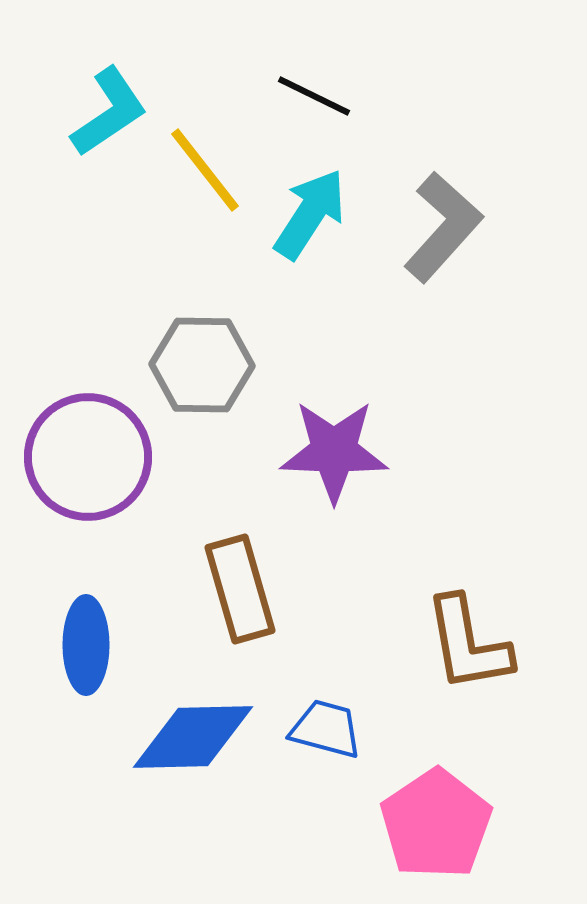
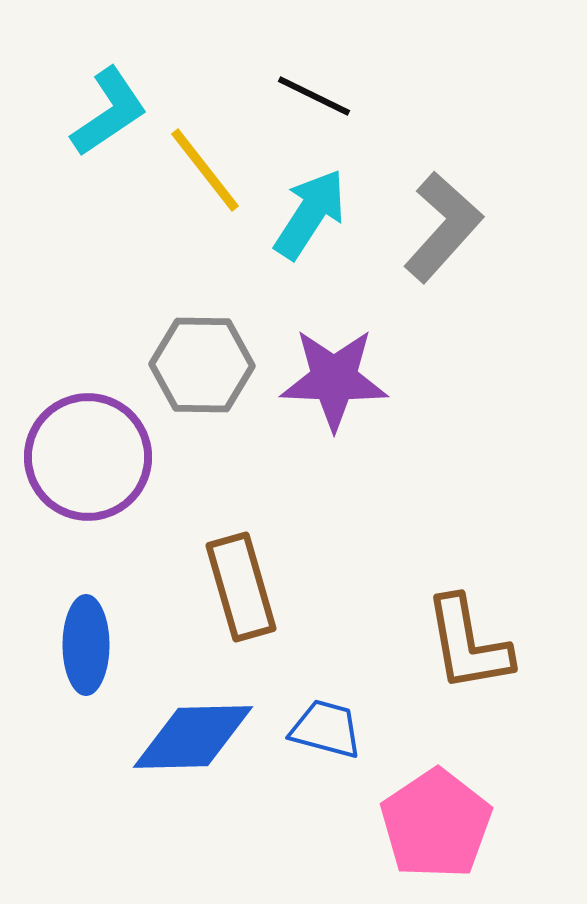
purple star: moved 72 px up
brown rectangle: moved 1 px right, 2 px up
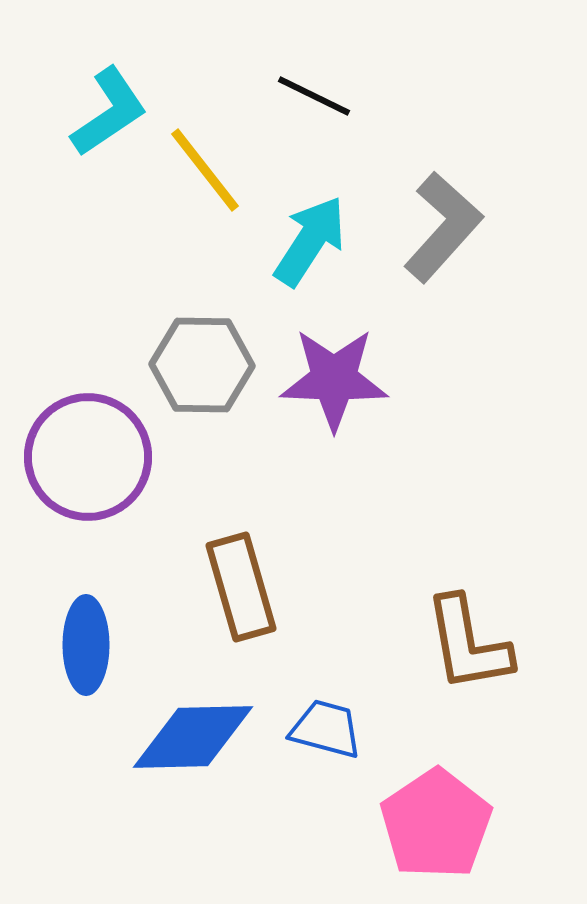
cyan arrow: moved 27 px down
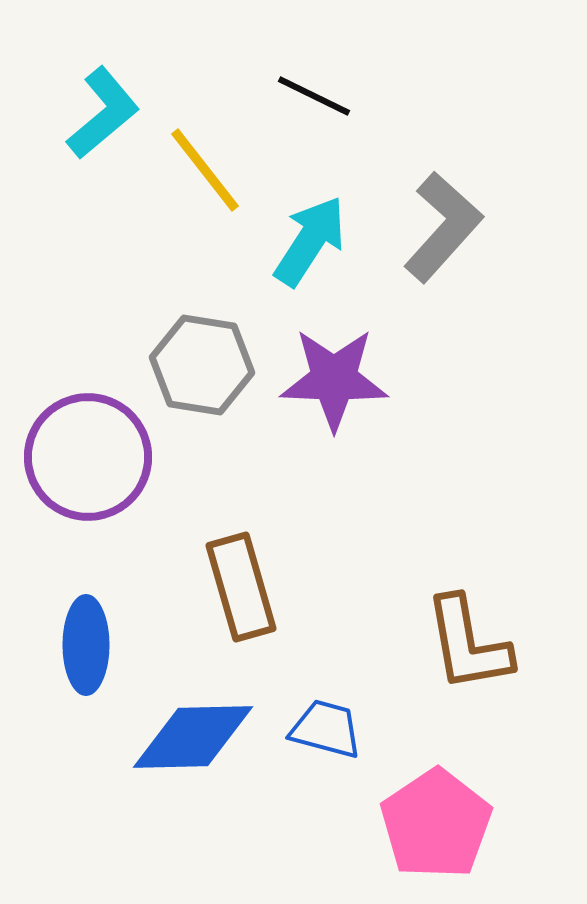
cyan L-shape: moved 6 px left, 1 px down; rotated 6 degrees counterclockwise
gray hexagon: rotated 8 degrees clockwise
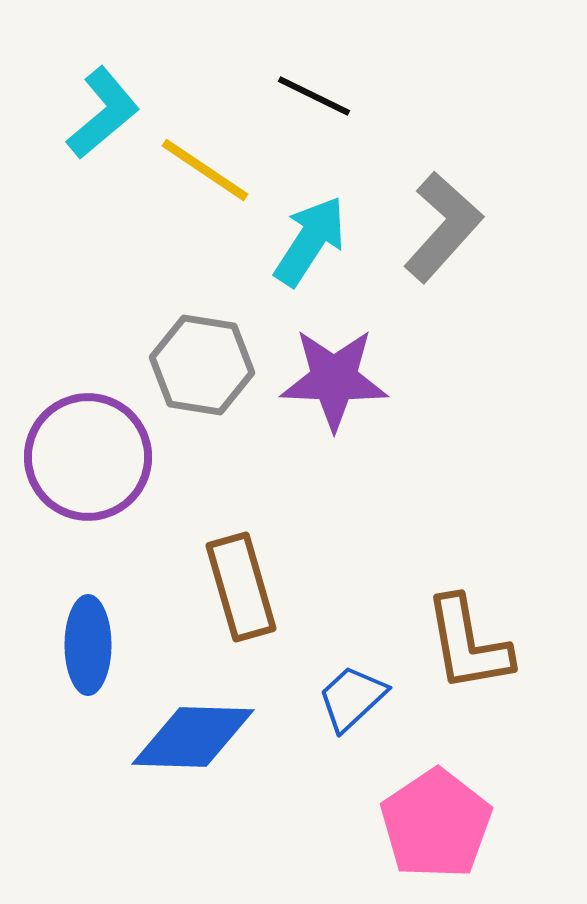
yellow line: rotated 18 degrees counterclockwise
blue ellipse: moved 2 px right
blue trapezoid: moved 26 px right, 31 px up; rotated 58 degrees counterclockwise
blue diamond: rotated 3 degrees clockwise
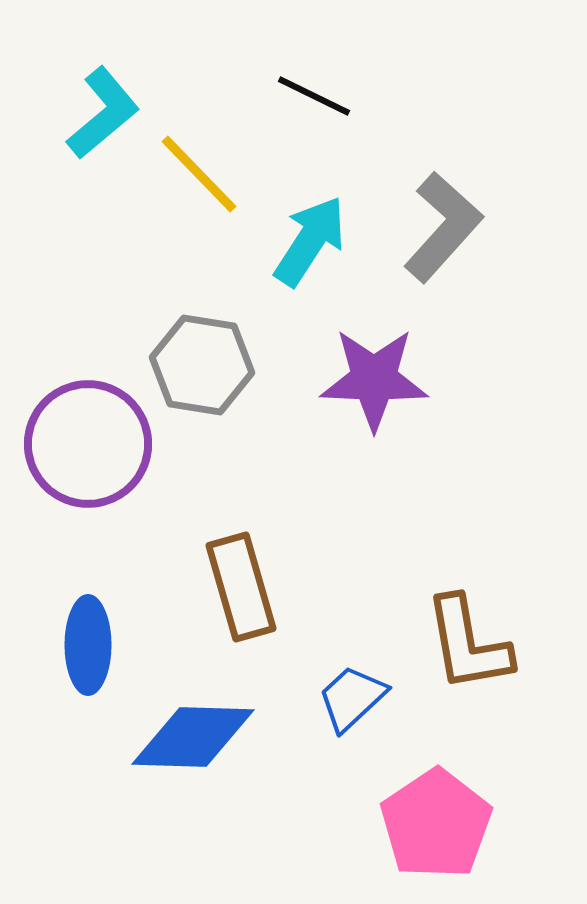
yellow line: moved 6 px left, 4 px down; rotated 12 degrees clockwise
purple star: moved 40 px right
purple circle: moved 13 px up
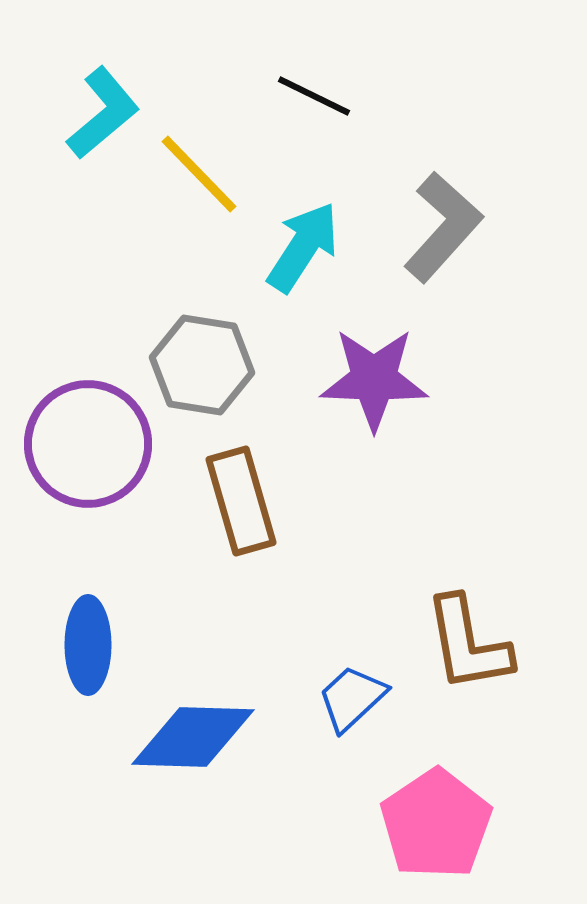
cyan arrow: moved 7 px left, 6 px down
brown rectangle: moved 86 px up
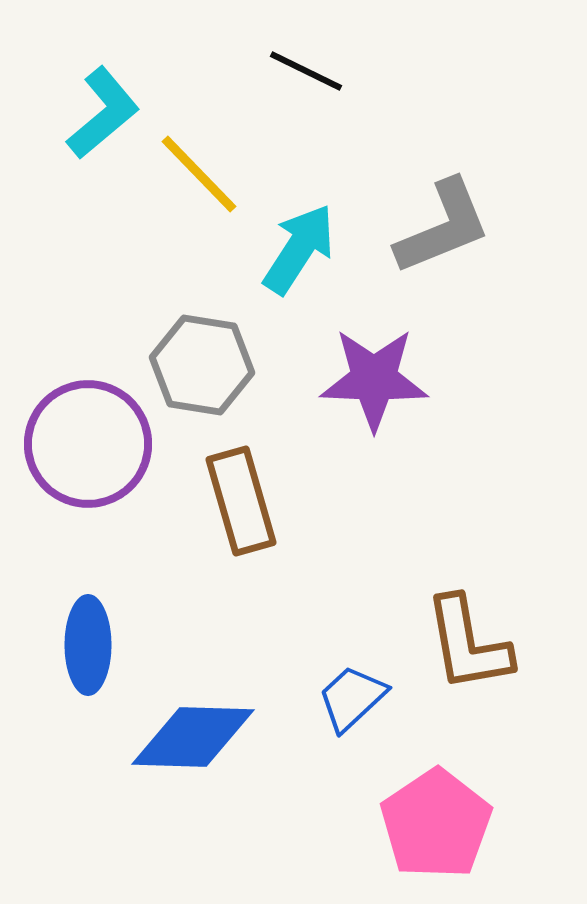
black line: moved 8 px left, 25 px up
gray L-shape: rotated 26 degrees clockwise
cyan arrow: moved 4 px left, 2 px down
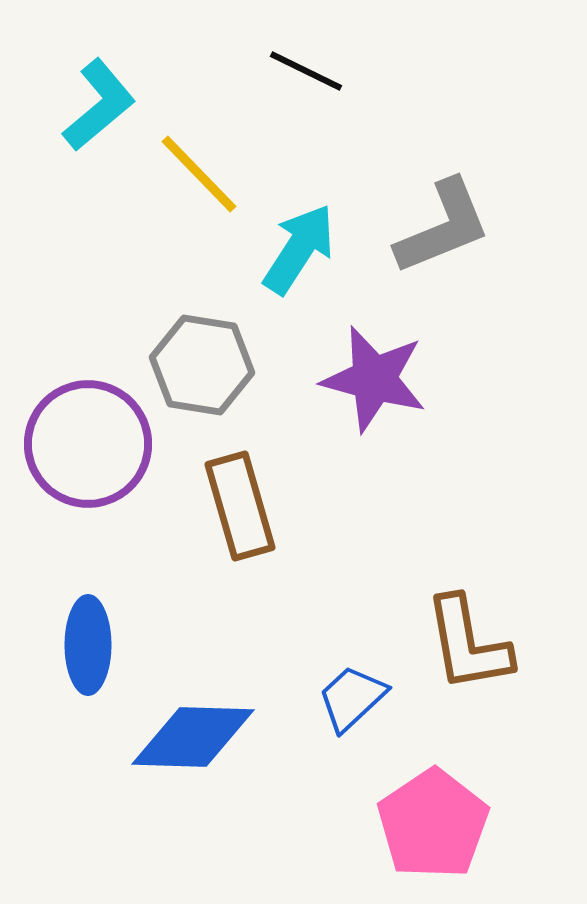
cyan L-shape: moved 4 px left, 8 px up
purple star: rotated 13 degrees clockwise
brown rectangle: moved 1 px left, 5 px down
pink pentagon: moved 3 px left
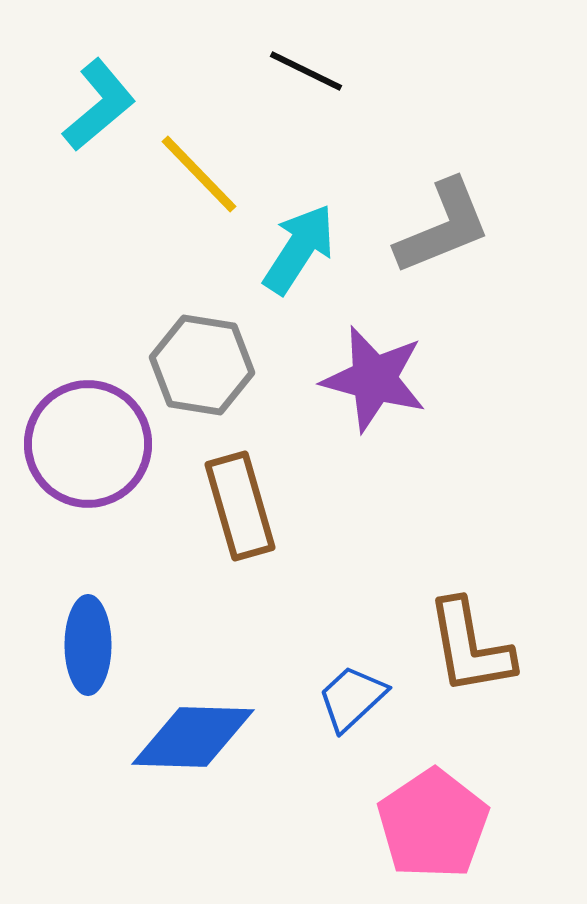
brown L-shape: moved 2 px right, 3 px down
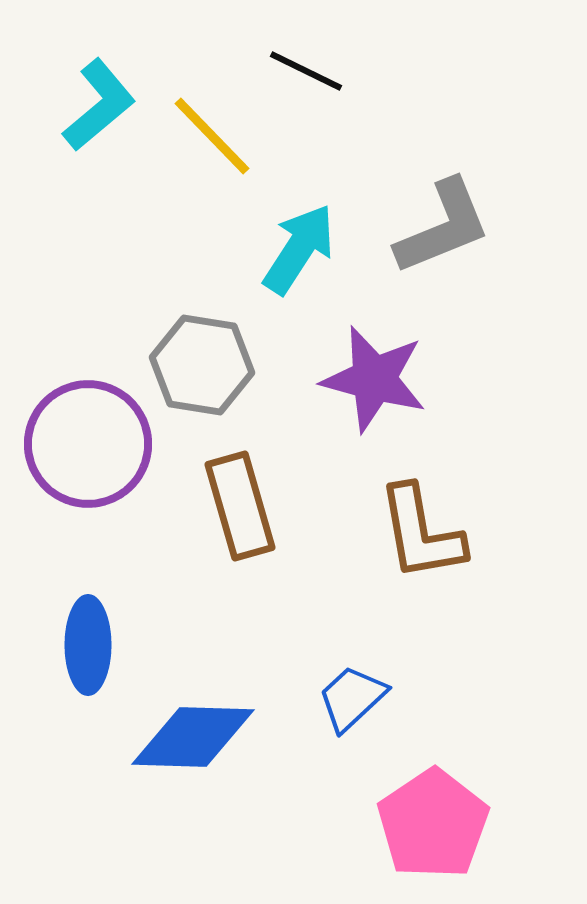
yellow line: moved 13 px right, 38 px up
brown L-shape: moved 49 px left, 114 px up
